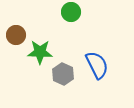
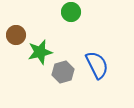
green star: rotated 15 degrees counterclockwise
gray hexagon: moved 2 px up; rotated 20 degrees clockwise
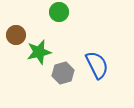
green circle: moved 12 px left
green star: moved 1 px left
gray hexagon: moved 1 px down
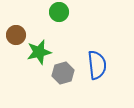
blue semicircle: rotated 20 degrees clockwise
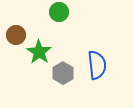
green star: rotated 25 degrees counterclockwise
gray hexagon: rotated 15 degrees counterclockwise
